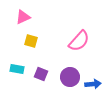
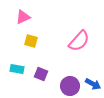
purple circle: moved 9 px down
blue arrow: rotated 35 degrees clockwise
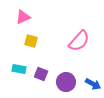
cyan rectangle: moved 2 px right
purple circle: moved 4 px left, 4 px up
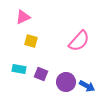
blue arrow: moved 6 px left, 2 px down
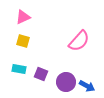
yellow square: moved 8 px left
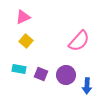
yellow square: moved 3 px right; rotated 24 degrees clockwise
purple circle: moved 7 px up
blue arrow: rotated 63 degrees clockwise
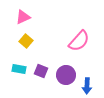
purple square: moved 3 px up
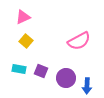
pink semicircle: rotated 20 degrees clockwise
purple circle: moved 3 px down
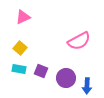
yellow square: moved 6 px left, 7 px down
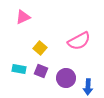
yellow square: moved 20 px right
blue arrow: moved 1 px right, 1 px down
